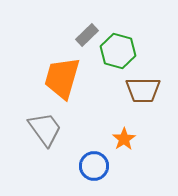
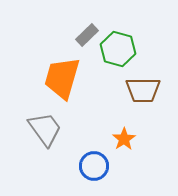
green hexagon: moved 2 px up
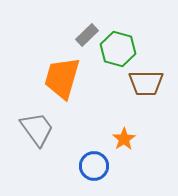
brown trapezoid: moved 3 px right, 7 px up
gray trapezoid: moved 8 px left
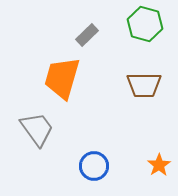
green hexagon: moved 27 px right, 25 px up
brown trapezoid: moved 2 px left, 2 px down
orange star: moved 35 px right, 26 px down
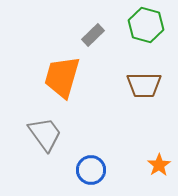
green hexagon: moved 1 px right, 1 px down
gray rectangle: moved 6 px right
orange trapezoid: moved 1 px up
gray trapezoid: moved 8 px right, 5 px down
blue circle: moved 3 px left, 4 px down
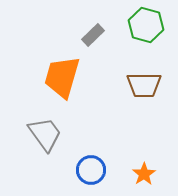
orange star: moved 15 px left, 9 px down
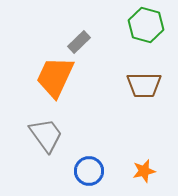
gray rectangle: moved 14 px left, 7 px down
orange trapezoid: moved 7 px left; rotated 9 degrees clockwise
gray trapezoid: moved 1 px right, 1 px down
blue circle: moved 2 px left, 1 px down
orange star: moved 3 px up; rotated 20 degrees clockwise
